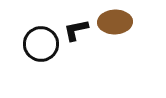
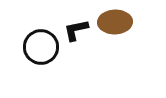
black circle: moved 3 px down
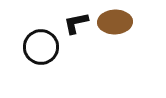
black L-shape: moved 7 px up
